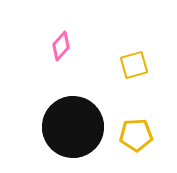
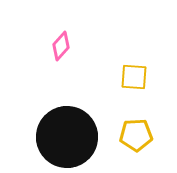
yellow square: moved 12 px down; rotated 20 degrees clockwise
black circle: moved 6 px left, 10 px down
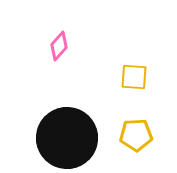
pink diamond: moved 2 px left
black circle: moved 1 px down
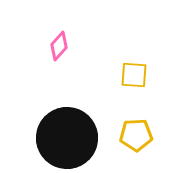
yellow square: moved 2 px up
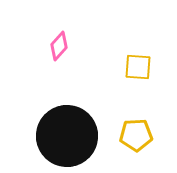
yellow square: moved 4 px right, 8 px up
black circle: moved 2 px up
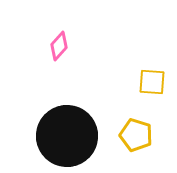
yellow square: moved 14 px right, 15 px down
yellow pentagon: rotated 20 degrees clockwise
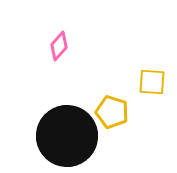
yellow pentagon: moved 24 px left, 23 px up
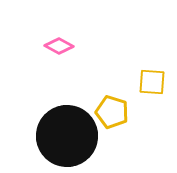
pink diamond: rotated 76 degrees clockwise
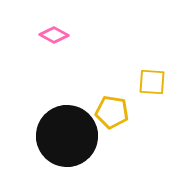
pink diamond: moved 5 px left, 11 px up
yellow pentagon: rotated 8 degrees counterclockwise
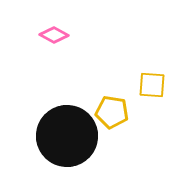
yellow square: moved 3 px down
